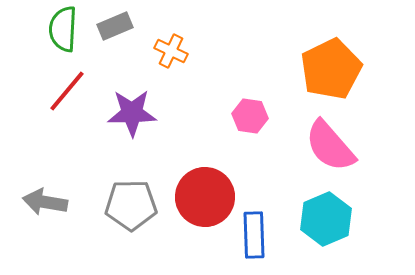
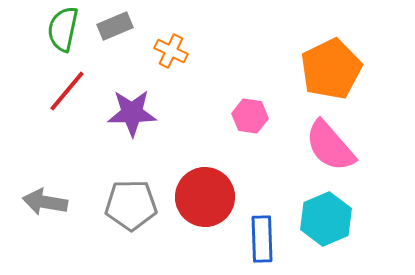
green semicircle: rotated 9 degrees clockwise
blue rectangle: moved 8 px right, 4 px down
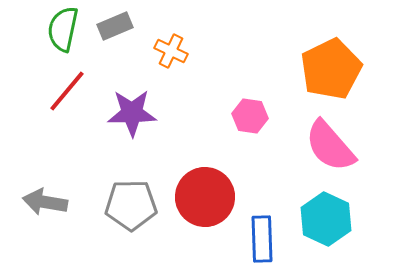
cyan hexagon: rotated 12 degrees counterclockwise
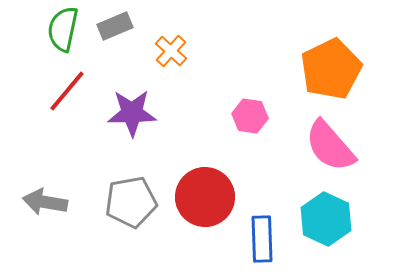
orange cross: rotated 16 degrees clockwise
gray pentagon: moved 3 px up; rotated 9 degrees counterclockwise
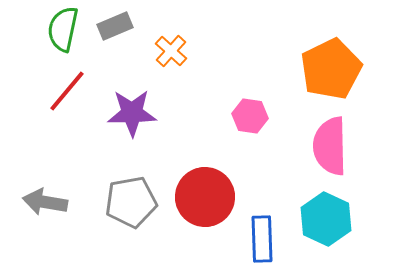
pink semicircle: rotated 40 degrees clockwise
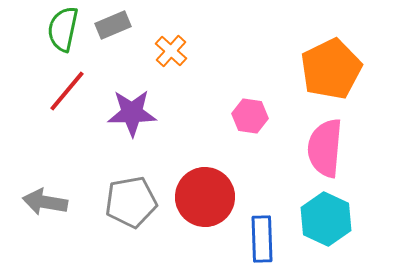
gray rectangle: moved 2 px left, 1 px up
pink semicircle: moved 5 px left, 2 px down; rotated 6 degrees clockwise
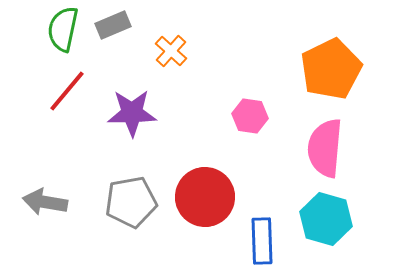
cyan hexagon: rotated 9 degrees counterclockwise
blue rectangle: moved 2 px down
